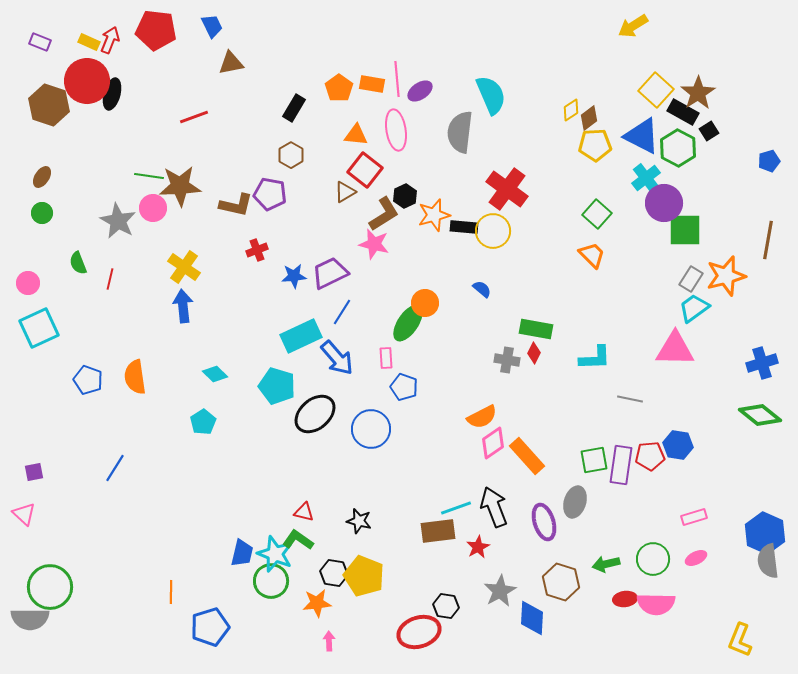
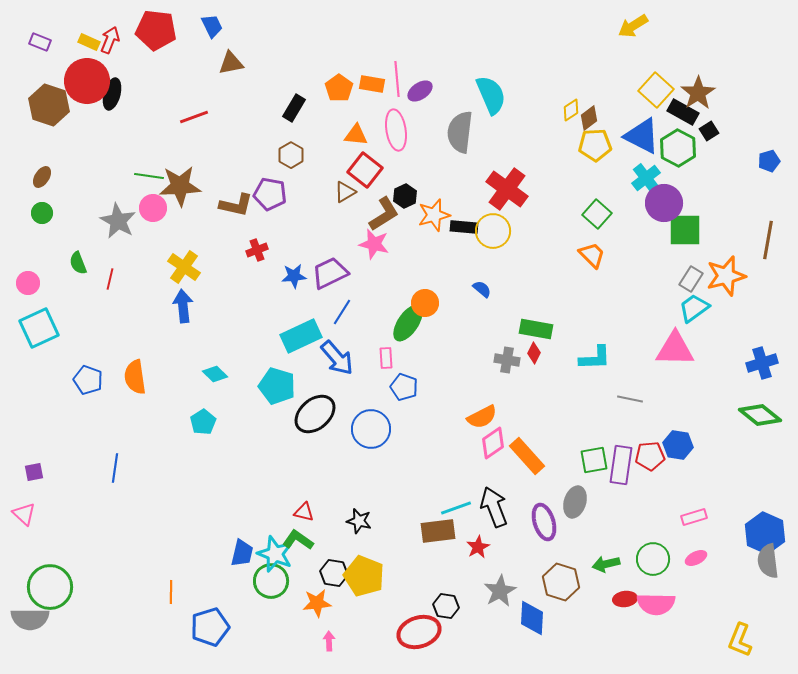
blue line at (115, 468): rotated 24 degrees counterclockwise
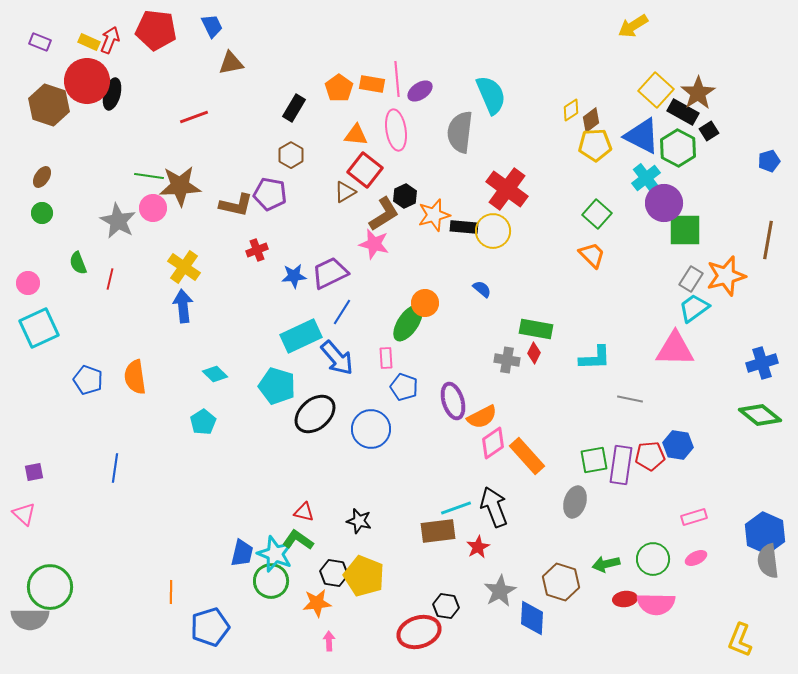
brown diamond at (589, 118): moved 2 px right, 2 px down
purple ellipse at (544, 522): moved 91 px left, 121 px up
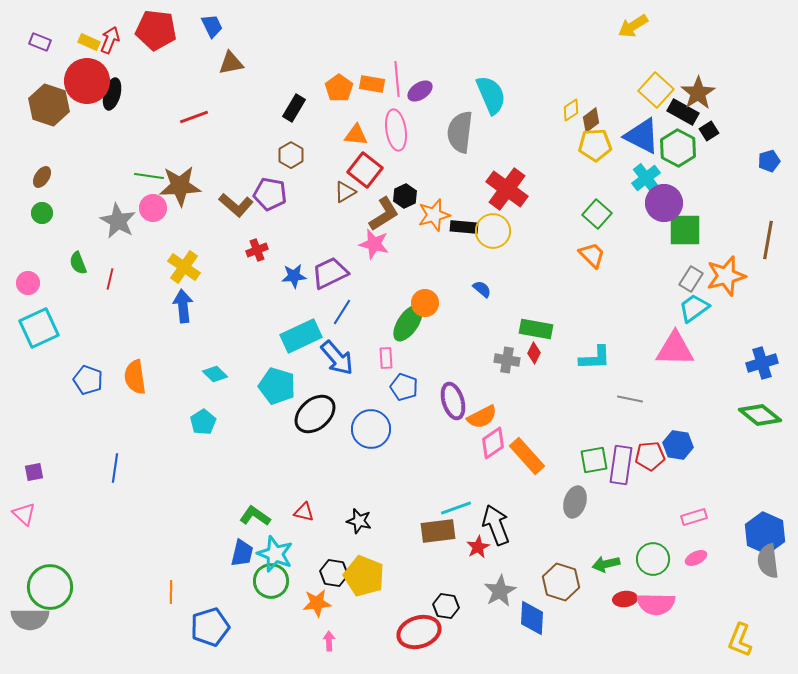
brown L-shape at (236, 205): rotated 28 degrees clockwise
black arrow at (494, 507): moved 2 px right, 18 px down
green L-shape at (298, 540): moved 43 px left, 24 px up
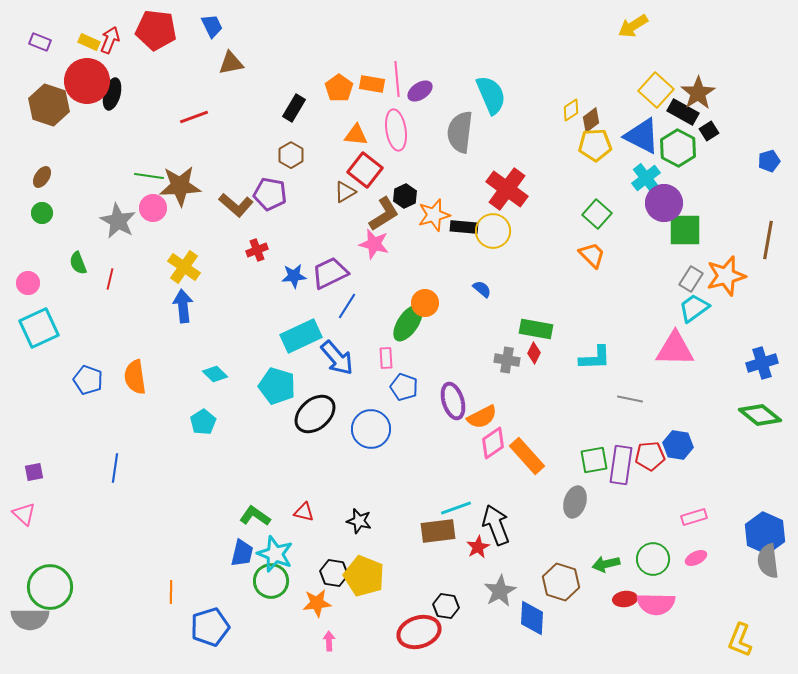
blue line at (342, 312): moved 5 px right, 6 px up
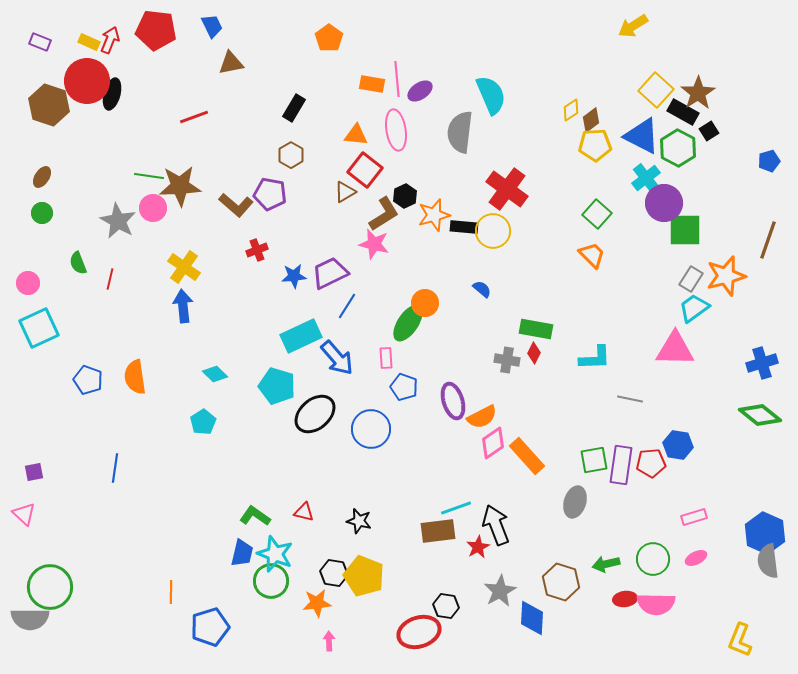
orange pentagon at (339, 88): moved 10 px left, 50 px up
brown line at (768, 240): rotated 9 degrees clockwise
red pentagon at (650, 456): moved 1 px right, 7 px down
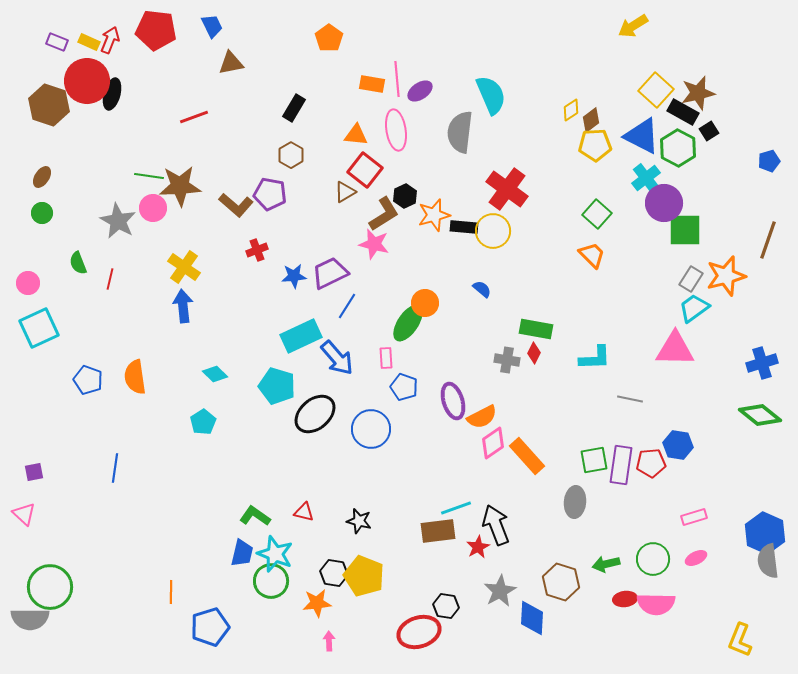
purple rectangle at (40, 42): moved 17 px right
brown star at (698, 93): rotated 20 degrees clockwise
gray ellipse at (575, 502): rotated 12 degrees counterclockwise
